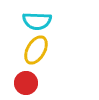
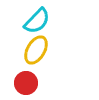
cyan semicircle: rotated 48 degrees counterclockwise
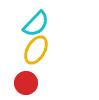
cyan semicircle: moved 1 px left, 3 px down
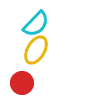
red circle: moved 4 px left
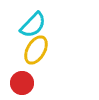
cyan semicircle: moved 3 px left, 1 px down
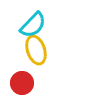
yellow ellipse: rotated 48 degrees counterclockwise
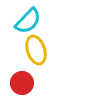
cyan semicircle: moved 5 px left, 4 px up
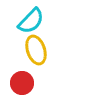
cyan semicircle: moved 3 px right
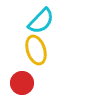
cyan semicircle: moved 10 px right
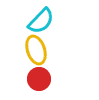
red circle: moved 17 px right, 4 px up
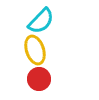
yellow ellipse: moved 1 px left
